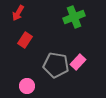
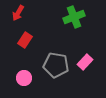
pink rectangle: moved 7 px right
pink circle: moved 3 px left, 8 px up
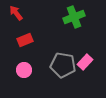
red arrow: moved 2 px left; rotated 112 degrees clockwise
red rectangle: rotated 35 degrees clockwise
gray pentagon: moved 7 px right
pink circle: moved 8 px up
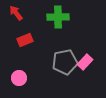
green cross: moved 16 px left; rotated 20 degrees clockwise
gray pentagon: moved 2 px right, 3 px up; rotated 20 degrees counterclockwise
pink circle: moved 5 px left, 8 px down
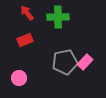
red arrow: moved 11 px right
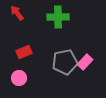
red arrow: moved 10 px left
red rectangle: moved 1 px left, 12 px down
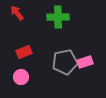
pink rectangle: rotated 28 degrees clockwise
pink circle: moved 2 px right, 1 px up
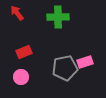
gray pentagon: moved 6 px down
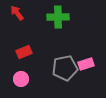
pink rectangle: moved 1 px right, 2 px down
pink circle: moved 2 px down
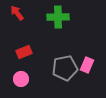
pink rectangle: moved 1 px right, 1 px down; rotated 49 degrees counterclockwise
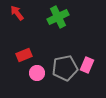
green cross: rotated 25 degrees counterclockwise
red rectangle: moved 3 px down
pink circle: moved 16 px right, 6 px up
